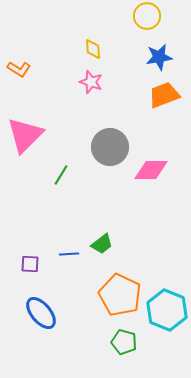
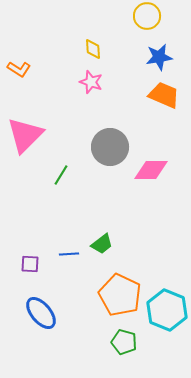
orange trapezoid: rotated 44 degrees clockwise
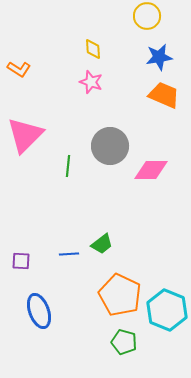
gray circle: moved 1 px up
green line: moved 7 px right, 9 px up; rotated 25 degrees counterclockwise
purple square: moved 9 px left, 3 px up
blue ellipse: moved 2 px left, 2 px up; rotated 20 degrees clockwise
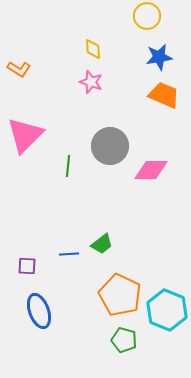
purple square: moved 6 px right, 5 px down
green pentagon: moved 2 px up
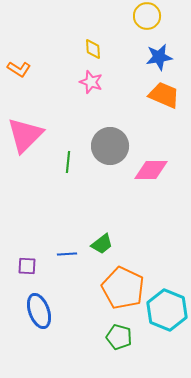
green line: moved 4 px up
blue line: moved 2 px left
orange pentagon: moved 3 px right, 7 px up
green pentagon: moved 5 px left, 3 px up
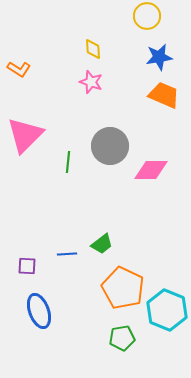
green pentagon: moved 3 px right, 1 px down; rotated 25 degrees counterclockwise
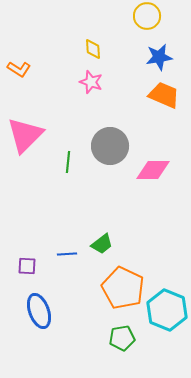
pink diamond: moved 2 px right
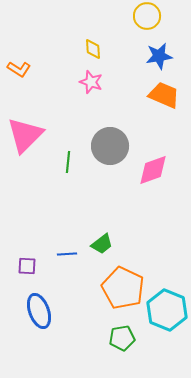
blue star: moved 1 px up
pink diamond: rotated 20 degrees counterclockwise
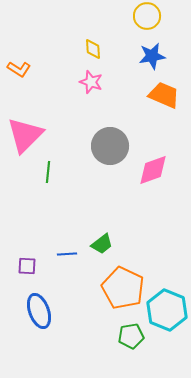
blue star: moved 7 px left
green line: moved 20 px left, 10 px down
green pentagon: moved 9 px right, 2 px up
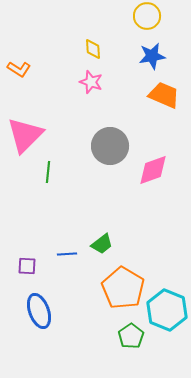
orange pentagon: rotated 6 degrees clockwise
green pentagon: rotated 25 degrees counterclockwise
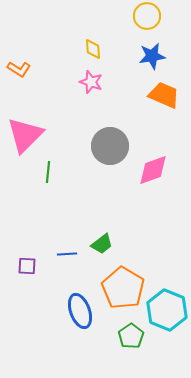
blue ellipse: moved 41 px right
